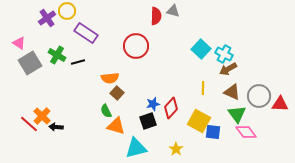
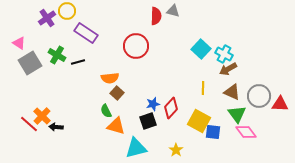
yellow star: moved 1 px down
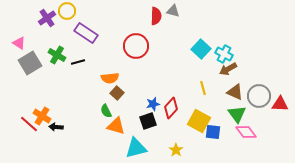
yellow line: rotated 16 degrees counterclockwise
brown triangle: moved 3 px right
orange cross: rotated 12 degrees counterclockwise
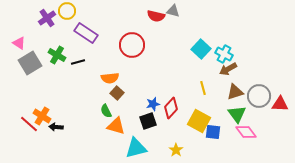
red semicircle: rotated 102 degrees clockwise
red circle: moved 4 px left, 1 px up
brown triangle: rotated 42 degrees counterclockwise
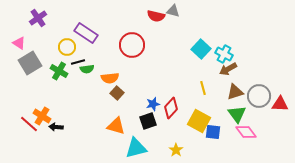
yellow circle: moved 36 px down
purple cross: moved 9 px left
green cross: moved 2 px right, 16 px down
green semicircle: moved 19 px left, 42 px up; rotated 72 degrees counterclockwise
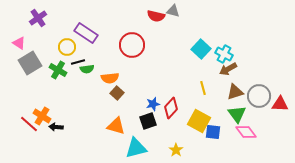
green cross: moved 1 px left, 1 px up
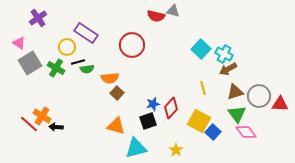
green cross: moved 2 px left, 2 px up
blue square: rotated 35 degrees clockwise
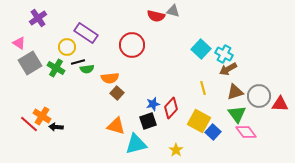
cyan triangle: moved 4 px up
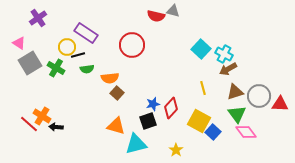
black line: moved 7 px up
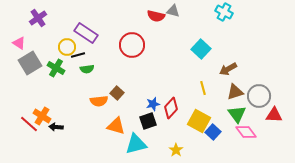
cyan cross: moved 42 px up
orange semicircle: moved 11 px left, 23 px down
red triangle: moved 6 px left, 11 px down
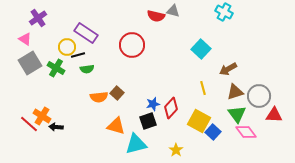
pink triangle: moved 6 px right, 4 px up
orange semicircle: moved 4 px up
